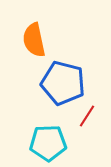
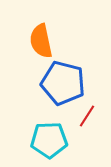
orange semicircle: moved 7 px right, 1 px down
cyan pentagon: moved 1 px right, 3 px up
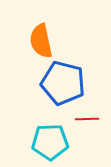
red line: moved 3 px down; rotated 55 degrees clockwise
cyan pentagon: moved 1 px right, 2 px down
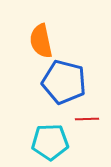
blue pentagon: moved 1 px right, 1 px up
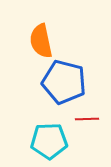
cyan pentagon: moved 1 px left, 1 px up
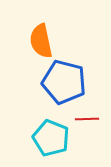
cyan pentagon: moved 2 px right, 3 px up; rotated 24 degrees clockwise
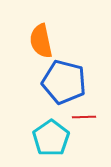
red line: moved 3 px left, 2 px up
cyan pentagon: rotated 15 degrees clockwise
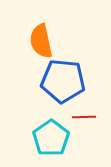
blue pentagon: moved 1 px left, 1 px up; rotated 9 degrees counterclockwise
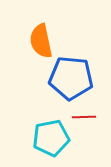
blue pentagon: moved 8 px right, 3 px up
cyan pentagon: rotated 24 degrees clockwise
